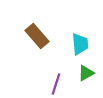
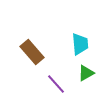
brown rectangle: moved 5 px left, 16 px down
purple line: rotated 60 degrees counterclockwise
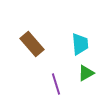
brown rectangle: moved 8 px up
purple line: rotated 25 degrees clockwise
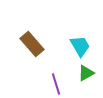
cyan trapezoid: moved 2 px down; rotated 25 degrees counterclockwise
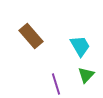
brown rectangle: moved 1 px left, 8 px up
green triangle: moved 2 px down; rotated 18 degrees counterclockwise
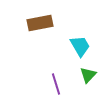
brown rectangle: moved 9 px right, 13 px up; rotated 60 degrees counterclockwise
green triangle: moved 2 px right
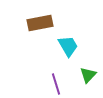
cyan trapezoid: moved 12 px left
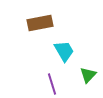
cyan trapezoid: moved 4 px left, 5 px down
purple line: moved 4 px left
